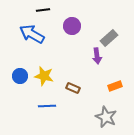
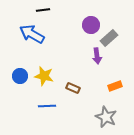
purple circle: moved 19 px right, 1 px up
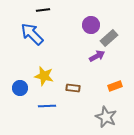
blue arrow: rotated 15 degrees clockwise
purple arrow: rotated 112 degrees counterclockwise
blue circle: moved 12 px down
brown rectangle: rotated 16 degrees counterclockwise
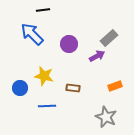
purple circle: moved 22 px left, 19 px down
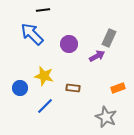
gray rectangle: rotated 24 degrees counterclockwise
orange rectangle: moved 3 px right, 2 px down
blue line: moved 2 px left; rotated 42 degrees counterclockwise
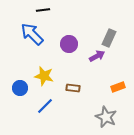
orange rectangle: moved 1 px up
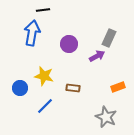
blue arrow: moved 1 px up; rotated 55 degrees clockwise
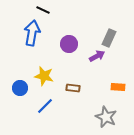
black line: rotated 32 degrees clockwise
orange rectangle: rotated 24 degrees clockwise
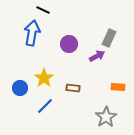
yellow star: moved 2 px down; rotated 24 degrees clockwise
gray star: rotated 15 degrees clockwise
